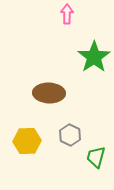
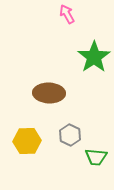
pink arrow: rotated 30 degrees counterclockwise
green trapezoid: rotated 100 degrees counterclockwise
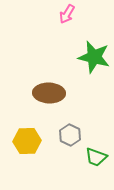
pink arrow: rotated 120 degrees counterclockwise
green star: rotated 24 degrees counterclockwise
green trapezoid: rotated 15 degrees clockwise
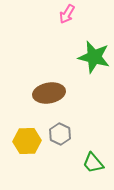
brown ellipse: rotated 12 degrees counterclockwise
gray hexagon: moved 10 px left, 1 px up
green trapezoid: moved 3 px left, 6 px down; rotated 30 degrees clockwise
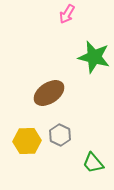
brown ellipse: rotated 24 degrees counterclockwise
gray hexagon: moved 1 px down
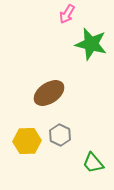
green star: moved 3 px left, 13 px up
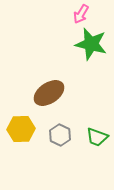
pink arrow: moved 14 px right
yellow hexagon: moved 6 px left, 12 px up
green trapezoid: moved 4 px right, 26 px up; rotated 30 degrees counterclockwise
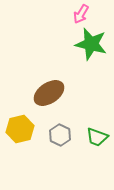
yellow hexagon: moved 1 px left; rotated 12 degrees counterclockwise
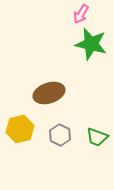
brown ellipse: rotated 16 degrees clockwise
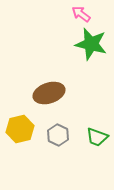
pink arrow: rotated 96 degrees clockwise
gray hexagon: moved 2 px left
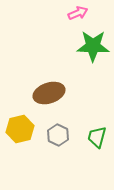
pink arrow: moved 3 px left, 1 px up; rotated 120 degrees clockwise
green star: moved 2 px right, 2 px down; rotated 12 degrees counterclockwise
green trapezoid: rotated 85 degrees clockwise
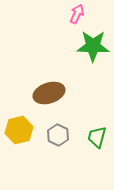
pink arrow: moved 1 px left, 1 px down; rotated 42 degrees counterclockwise
yellow hexagon: moved 1 px left, 1 px down
